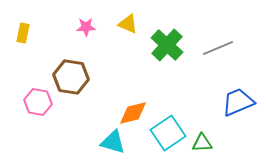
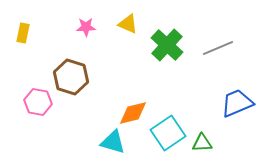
brown hexagon: rotated 8 degrees clockwise
blue trapezoid: moved 1 px left, 1 px down
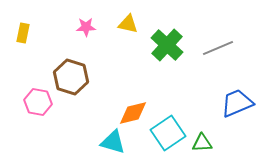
yellow triangle: rotated 10 degrees counterclockwise
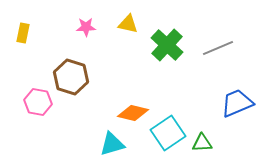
orange diamond: rotated 28 degrees clockwise
cyan triangle: moved 1 px left, 2 px down; rotated 32 degrees counterclockwise
